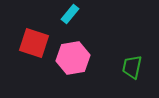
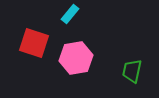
pink hexagon: moved 3 px right
green trapezoid: moved 4 px down
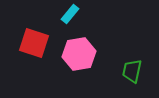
pink hexagon: moved 3 px right, 4 px up
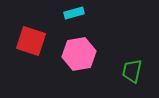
cyan rectangle: moved 4 px right, 1 px up; rotated 36 degrees clockwise
red square: moved 3 px left, 2 px up
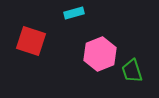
pink hexagon: moved 21 px right; rotated 12 degrees counterclockwise
green trapezoid: rotated 30 degrees counterclockwise
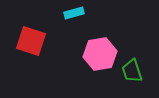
pink hexagon: rotated 12 degrees clockwise
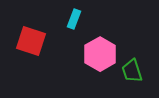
cyan rectangle: moved 6 px down; rotated 54 degrees counterclockwise
pink hexagon: rotated 20 degrees counterclockwise
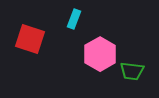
red square: moved 1 px left, 2 px up
green trapezoid: rotated 65 degrees counterclockwise
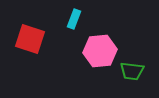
pink hexagon: moved 3 px up; rotated 24 degrees clockwise
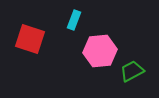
cyan rectangle: moved 1 px down
green trapezoid: rotated 145 degrees clockwise
